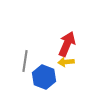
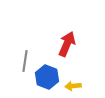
yellow arrow: moved 7 px right, 24 px down
blue hexagon: moved 3 px right
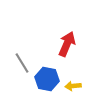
gray line: moved 3 px left, 2 px down; rotated 40 degrees counterclockwise
blue hexagon: moved 2 px down; rotated 10 degrees counterclockwise
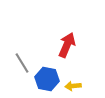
red arrow: moved 1 px down
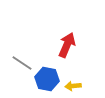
gray line: rotated 25 degrees counterclockwise
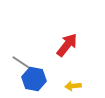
red arrow: rotated 15 degrees clockwise
blue hexagon: moved 13 px left
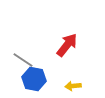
gray line: moved 1 px right, 3 px up
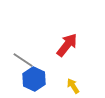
blue hexagon: rotated 15 degrees clockwise
yellow arrow: rotated 63 degrees clockwise
